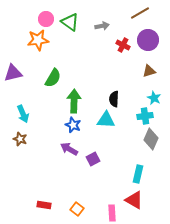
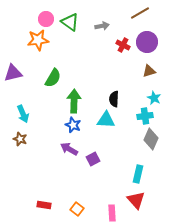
purple circle: moved 1 px left, 2 px down
red triangle: moved 2 px right; rotated 18 degrees clockwise
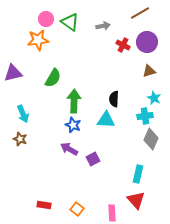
gray arrow: moved 1 px right
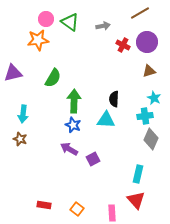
cyan arrow: rotated 30 degrees clockwise
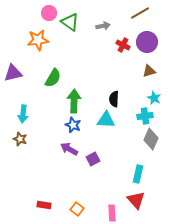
pink circle: moved 3 px right, 6 px up
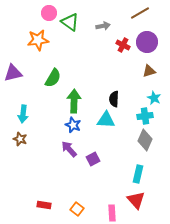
gray diamond: moved 6 px left, 1 px down
purple arrow: rotated 18 degrees clockwise
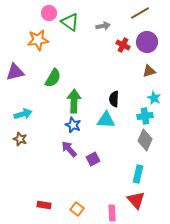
purple triangle: moved 2 px right, 1 px up
cyan arrow: rotated 114 degrees counterclockwise
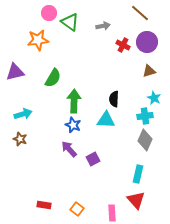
brown line: rotated 72 degrees clockwise
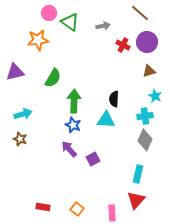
cyan star: moved 1 px right, 2 px up
red triangle: rotated 24 degrees clockwise
red rectangle: moved 1 px left, 2 px down
